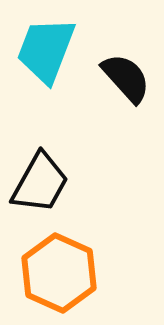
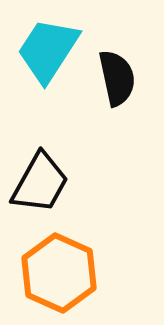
cyan trapezoid: moved 2 px right; rotated 12 degrees clockwise
black semicircle: moved 9 px left; rotated 30 degrees clockwise
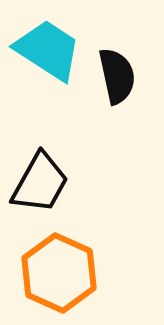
cyan trapezoid: rotated 90 degrees clockwise
black semicircle: moved 2 px up
